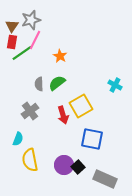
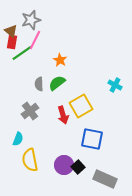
brown triangle: moved 1 px left, 5 px down; rotated 24 degrees counterclockwise
orange star: moved 4 px down
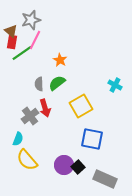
gray cross: moved 5 px down
red arrow: moved 18 px left, 7 px up
yellow semicircle: moved 3 px left; rotated 30 degrees counterclockwise
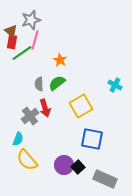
pink line: rotated 12 degrees counterclockwise
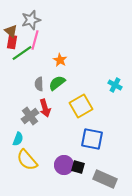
black square: rotated 32 degrees counterclockwise
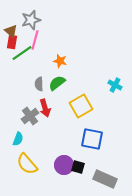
orange star: moved 1 px down; rotated 16 degrees counterclockwise
yellow semicircle: moved 4 px down
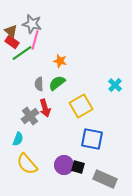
gray star: moved 1 px right, 4 px down; rotated 30 degrees clockwise
red rectangle: rotated 64 degrees counterclockwise
cyan cross: rotated 16 degrees clockwise
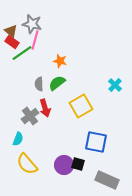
blue square: moved 4 px right, 3 px down
black square: moved 3 px up
gray rectangle: moved 2 px right, 1 px down
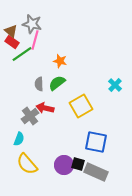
green line: moved 1 px down
red arrow: rotated 120 degrees clockwise
cyan semicircle: moved 1 px right
gray rectangle: moved 11 px left, 8 px up
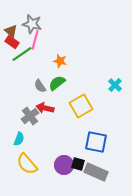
gray semicircle: moved 1 px right, 2 px down; rotated 32 degrees counterclockwise
